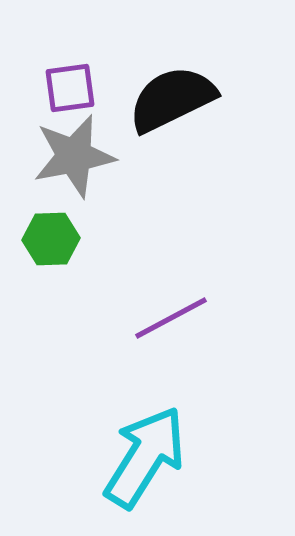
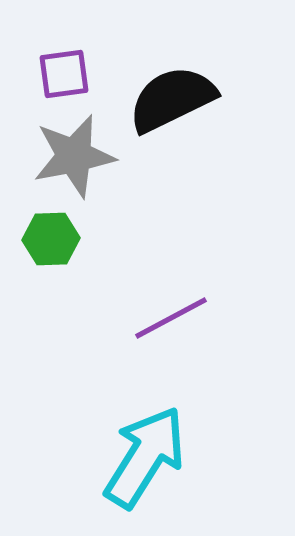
purple square: moved 6 px left, 14 px up
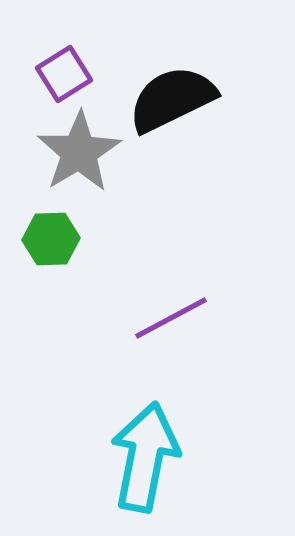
purple square: rotated 24 degrees counterclockwise
gray star: moved 5 px right, 4 px up; rotated 20 degrees counterclockwise
cyan arrow: rotated 21 degrees counterclockwise
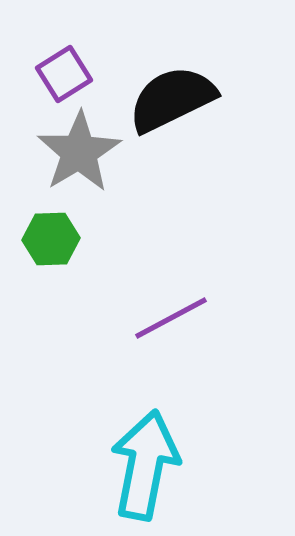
cyan arrow: moved 8 px down
